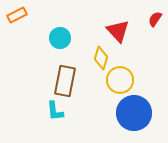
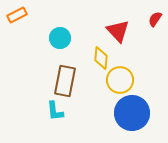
yellow diamond: rotated 10 degrees counterclockwise
blue circle: moved 2 px left
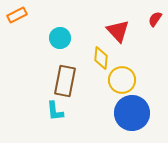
yellow circle: moved 2 px right
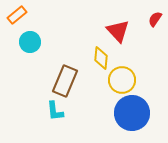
orange rectangle: rotated 12 degrees counterclockwise
cyan circle: moved 30 px left, 4 px down
brown rectangle: rotated 12 degrees clockwise
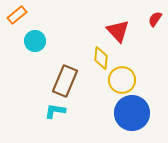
cyan circle: moved 5 px right, 1 px up
cyan L-shape: rotated 105 degrees clockwise
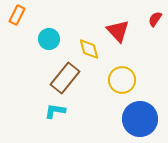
orange rectangle: rotated 24 degrees counterclockwise
cyan circle: moved 14 px right, 2 px up
yellow diamond: moved 12 px left, 9 px up; rotated 20 degrees counterclockwise
brown rectangle: moved 3 px up; rotated 16 degrees clockwise
blue circle: moved 8 px right, 6 px down
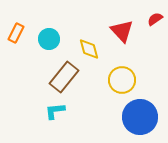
orange rectangle: moved 1 px left, 18 px down
red semicircle: rotated 21 degrees clockwise
red triangle: moved 4 px right
brown rectangle: moved 1 px left, 1 px up
cyan L-shape: rotated 15 degrees counterclockwise
blue circle: moved 2 px up
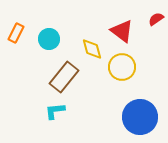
red semicircle: moved 1 px right
red triangle: rotated 10 degrees counterclockwise
yellow diamond: moved 3 px right
yellow circle: moved 13 px up
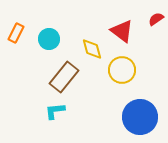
yellow circle: moved 3 px down
